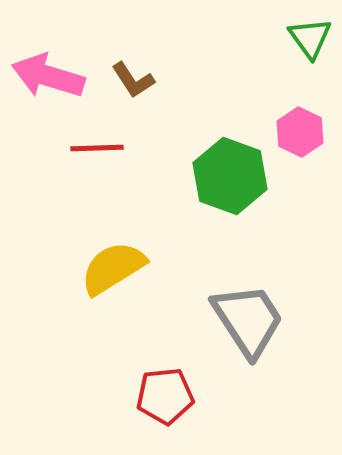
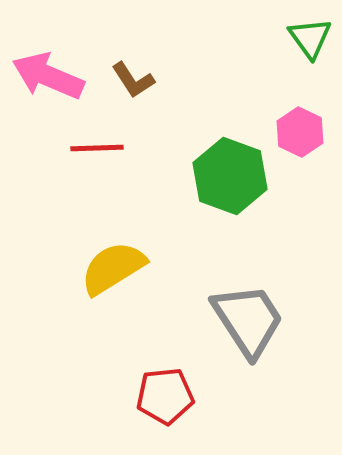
pink arrow: rotated 6 degrees clockwise
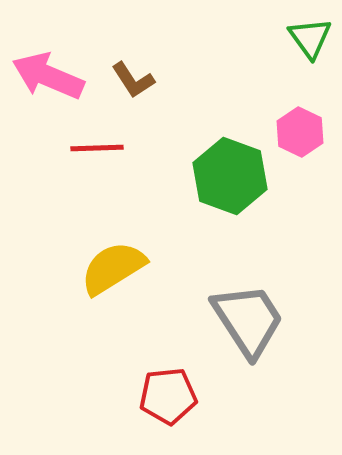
red pentagon: moved 3 px right
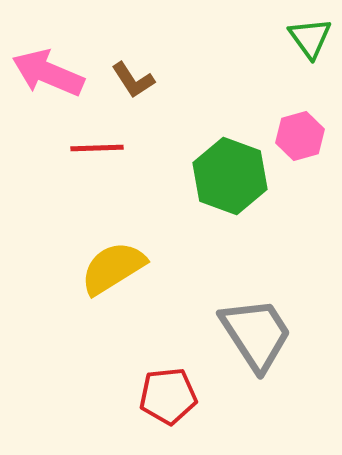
pink arrow: moved 3 px up
pink hexagon: moved 4 px down; rotated 18 degrees clockwise
gray trapezoid: moved 8 px right, 14 px down
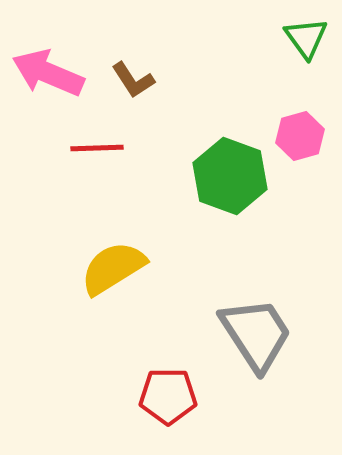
green triangle: moved 4 px left
red pentagon: rotated 6 degrees clockwise
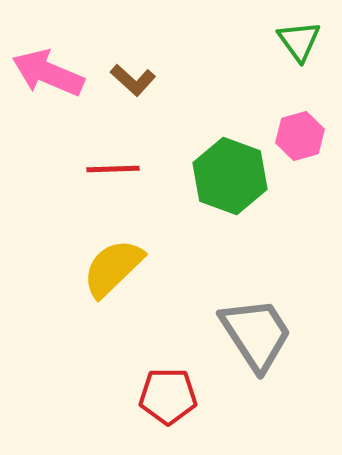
green triangle: moved 7 px left, 3 px down
brown L-shape: rotated 15 degrees counterclockwise
red line: moved 16 px right, 21 px down
yellow semicircle: rotated 12 degrees counterclockwise
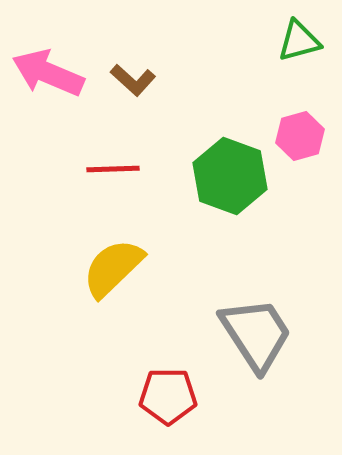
green triangle: rotated 51 degrees clockwise
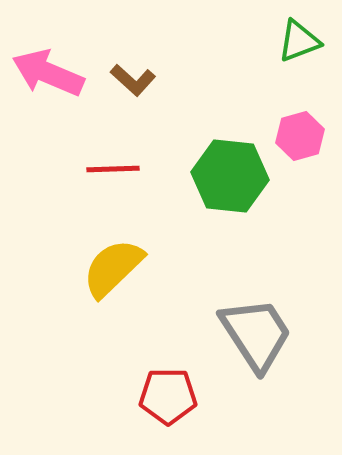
green triangle: rotated 6 degrees counterclockwise
green hexagon: rotated 14 degrees counterclockwise
